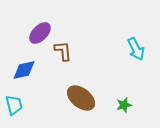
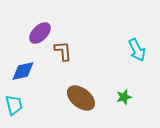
cyan arrow: moved 1 px right, 1 px down
blue diamond: moved 1 px left, 1 px down
green star: moved 8 px up
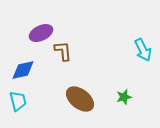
purple ellipse: moved 1 px right; rotated 20 degrees clockwise
cyan arrow: moved 6 px right
blue diamond: moved 1 px up
brown ellipse: moved 1 px left, 1 px down
cyan trapezoid: moved 4 px right, 4 px up
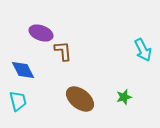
purple ellipse: rotated 45 degrees clockwise
blue diamond: rotated 75 degrees clockwise
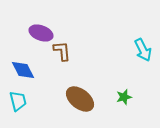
brown L-shape: moved 1 px left
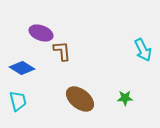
blue diamond: moved 1 px left, 2 px up; rotated 30 degrees counterclockwise
green star: moved 1 px right, 1 px down; rotated 14 degrees clockwise
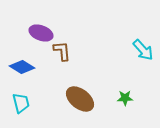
cyan arrow: rotated 15 degrees counterclockwise
blue diamond: moved 1 px up
cyan trapezoid: moved 3 px right, 2 px down
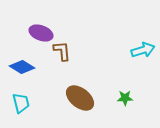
cyan arrow: rotated 65 degrees counterclockwise
brown ellipse: moved 1 px up
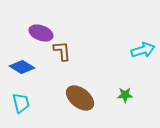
green star: moved 3 px up
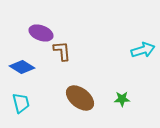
green star: moved 3 px left, 4 px down
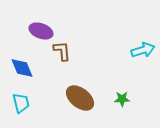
purple ellipse: moved 2 px up
blue diamond: moved 1 px down; rotated 35 degrees clockwise
